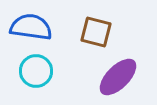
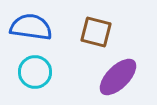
cyan circle: moved 1 px left, 1 px down
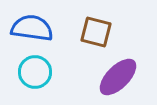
blue semicircle: moved 1 px right, 1 px down
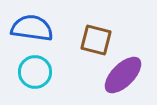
brown square: moved 8 px down
purple ellipse: moved 5 px right, 2 px up
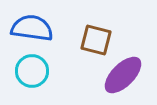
cyan circle: moved 3 px left, 1 px up
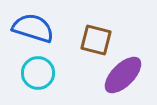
blue semicircle: moved 1 px right; rotated 9 degrees clockwise
cyan circle: moved 6 px right, 2 px down
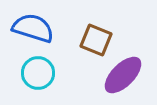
brown square: rotated 8 degrees clockwise
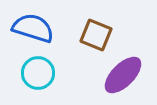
brown square: moved 5 px up
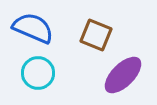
blue semicircle: rotated 6 degrees clockwise
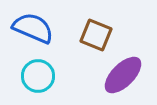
cyan circle: moved 3 px down
